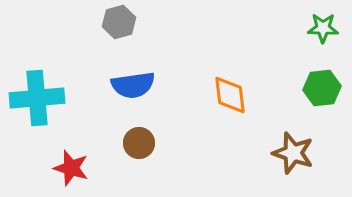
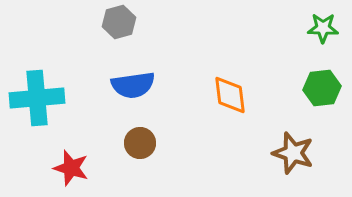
brown circle: moved 1 px right
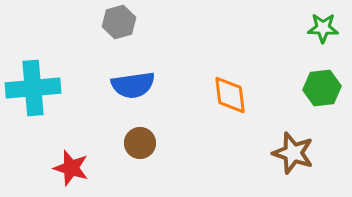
cyan cross: moved 4 px left, 10 px up
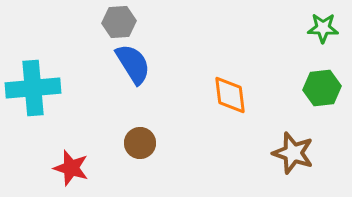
gray hexagon: rotated 12 degrees clockwise
blue semicircle: moved 21 px up; rotated 114 degrees counterclockwise
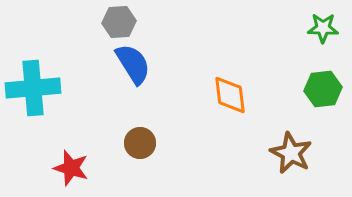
green hexagon: moved 1 px right, 1 px down
brown star: moved 2 px left; rotated 9 degrees clockwise
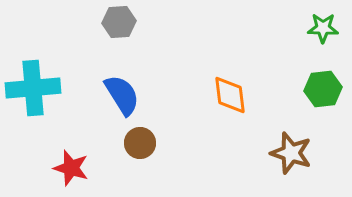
blue semicircle: moved 11 px left, 31 px down
brown star: rotated 9 degrees counterclockwise
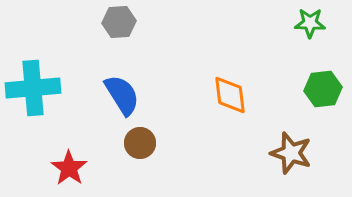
green star: moved 13 px left, 5 px up
red star: moved 2 px left; rotated 18 degrees clockwise
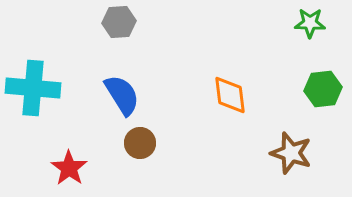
cyan cross: rotated 10 degrees clockwise
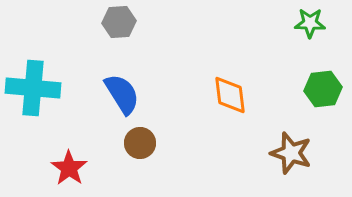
blue semicircle: moved 1 px up
